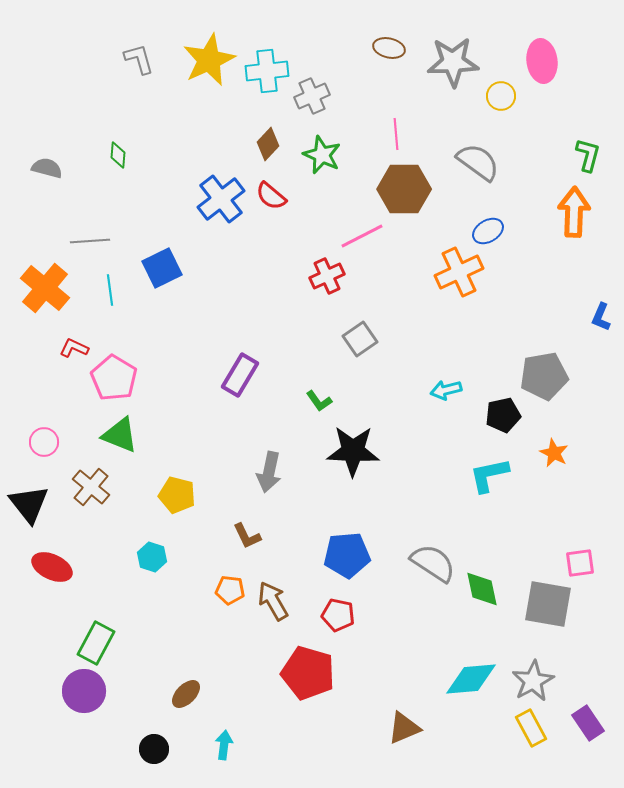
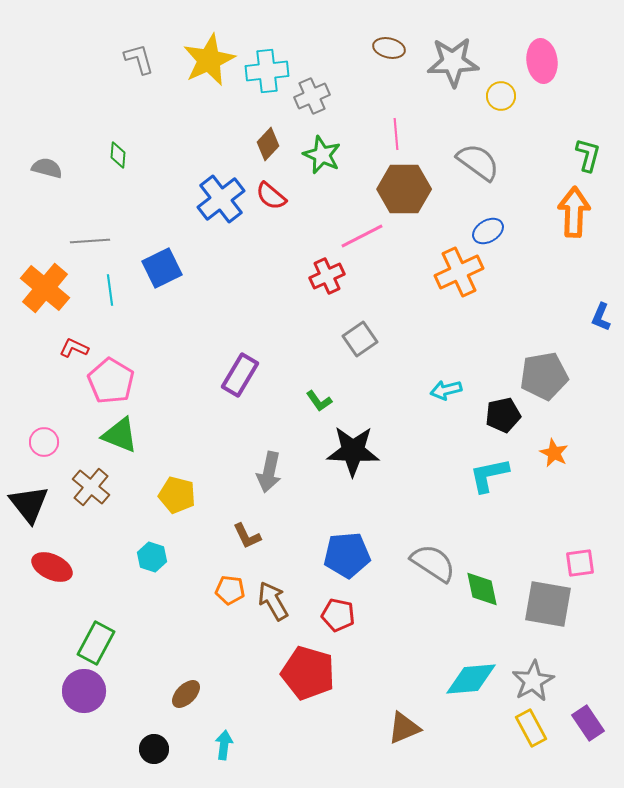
pink pentagon at (114, 378): moved 3 px left, 3 px down
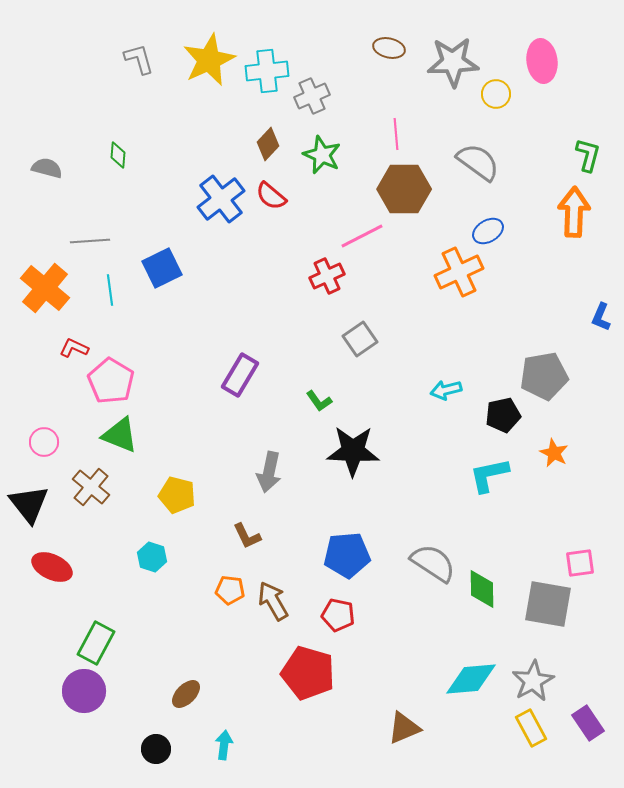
yellow circle at (501, 96): moved 5 px left, 2 px up
green diamond at (482, 589): rotated 12 degrees clockwise
black circle at (154, 749): moved 2 px right
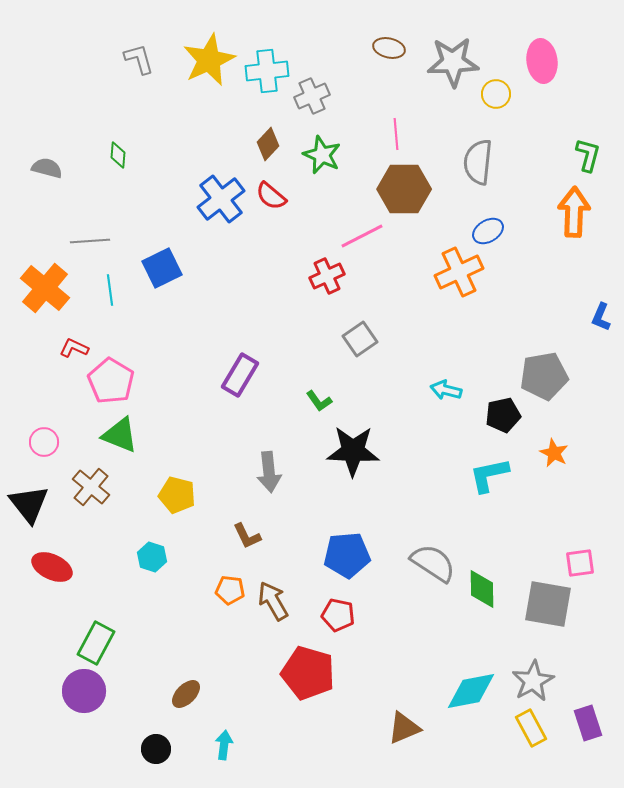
gray semicircle at (478, 162): rotated 120 degrees counterclockwise
cyan arrow at (446, 390): rotated 28 degrees clockwise
gray arrow at (269, 472): rotated 18 degrees counterclockwise
cyan diamond at (471, 679): moved 12 px down; rotated 6 degrees counterclockwise
purple rectangle at (588, 723): rotated 16 degrees clockwise
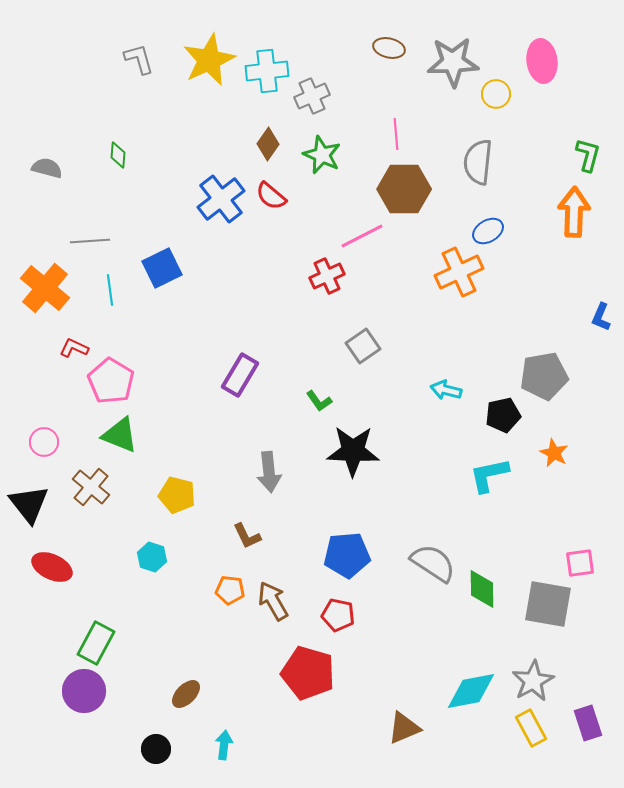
brown diamond at (268, 144): rotated 8 degrees counterclockwise
gray square at (360, 339): moved 3 px right, 7 px down
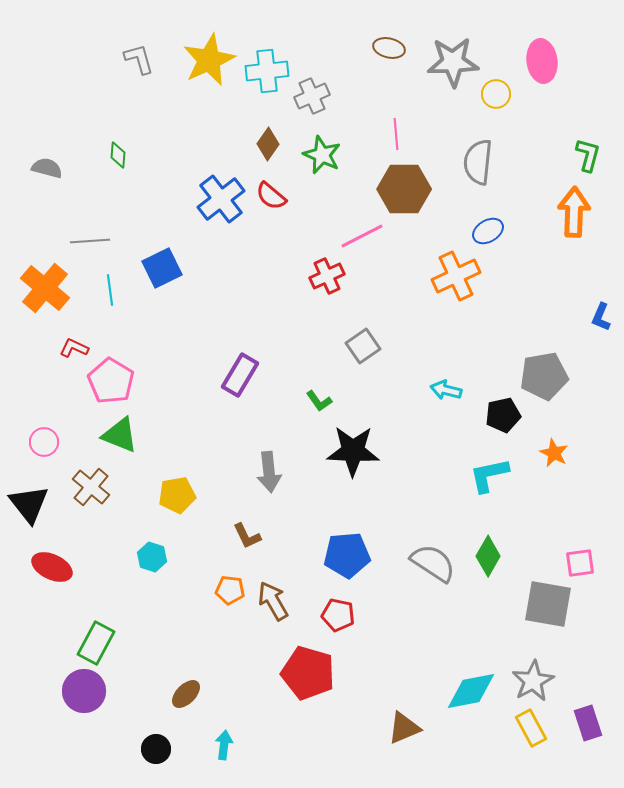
orange cross at (459, 272): moved 3 px left, 4 px down
yellow pentagon at (177, 495): rotated 24 degrees counterclockwise
green diamond at (482, 589): moved 6 px right, 33 px up; rotated 30 degrees clockwise
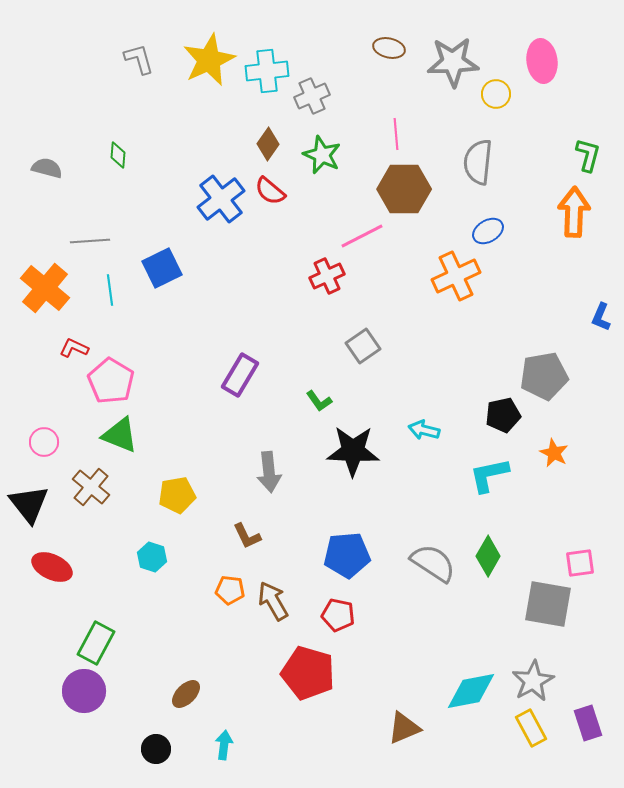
red semicircle at (271, 196): moved 1 px left, 5 px up
cyan arrow at (446, 390): moved 22 px left, 40 px down
